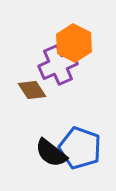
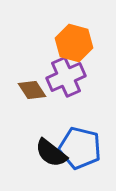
orange hexagon: rotated 12 degrees counterclockwise
purple cross: moved 8 px right, 12 px down
blue pentagon: rotated 6 degrees counterclockwise
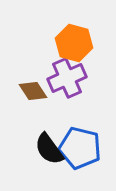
purple cross: moved 1 px right, 1 px down
brown diamond: moved 1 px right, 1 px down
black semicircle: moved 2 px left, 4 px up; rotated 16 degrees clockwise
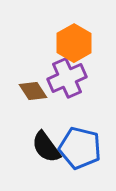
orange hexagon: rotated 15 degrees clockwise
black semicircle: moved 3 px left, 2 px up
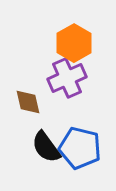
brown diamond: moved 5 px left, 11 px down; rotated 20 degrees clockwise
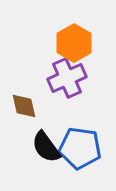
brown diamond: moved 4 px left, 4 px down
blue pentagon: rotated 6 degrees counterclockwise
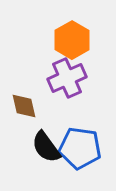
orange hexagon: moved 2 px left, 3 px up
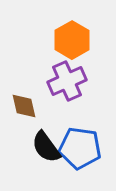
purple cross: moved 3 px down
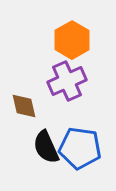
black semicircle: rotated 12 degrees clockwise
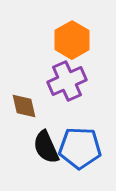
blue pentagon: rotated 6 degrees counterclockwise
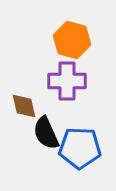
orange hexagon: rotated 15 degrees counterclockwise
purple cross: rotated 24 degrees clockwise
black semicircle: moved 14 px up
